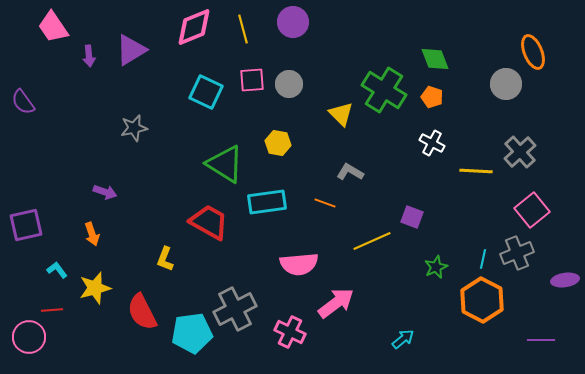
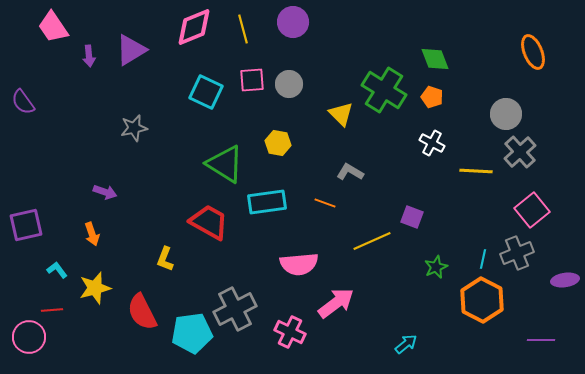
gray circle at (506, 84): moved 30 px down
cyan arrow at (403, 339): moved 3 px right, 5 px down
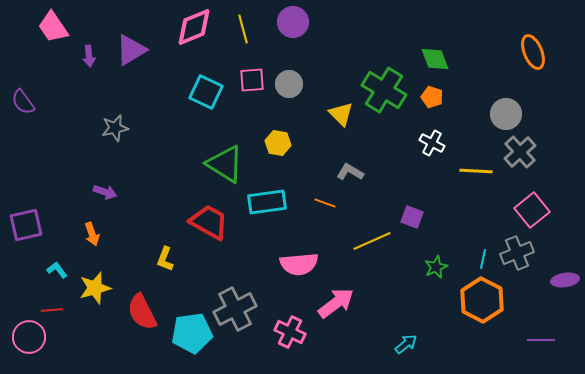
gray star at (134, 128): moved 19 px left
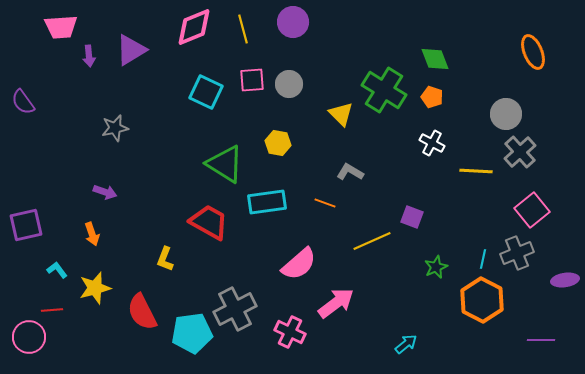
pink trapezoid at (53, 27): moved 8 px right; rotated 60 degrees counterclockwise
pink semicircle at (299, 264): rotated 36 degrees counterclockwise
